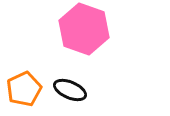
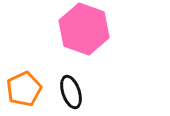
black ellipse: moved 1 px right, 2 px down; rotated 48 degrees clockwise
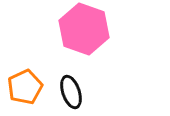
orange pentagon: moved 1 px right, 2 px up
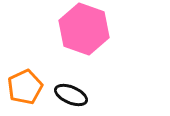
black ellipse: moved 3 px down; rotated 48 degrees counterclockwise
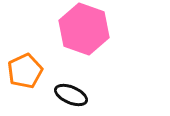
orange pentagon: moved 16 px up
